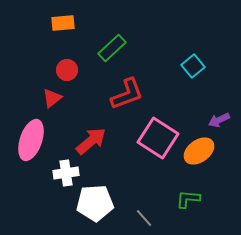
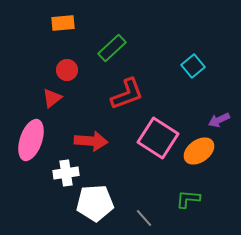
red arrow: rotated 44 degrees clockwise
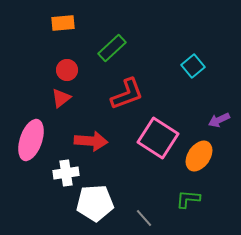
red triangle: moved 9 px right
orange ellipse: moved 5 px down; rotated 20 degrees counterclockwise
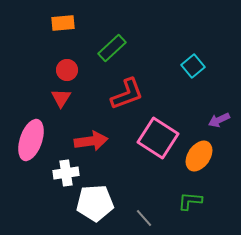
red triangle: rotated 20 degrees counterclockwise
red arrow: rotated 12 degrees counterclockwise
green L-shape: moved 2 px right, 2 px down
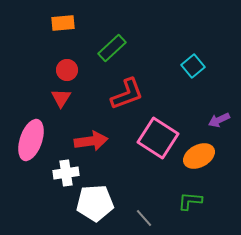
orange ellipse: rotated 28 degrees clockwise
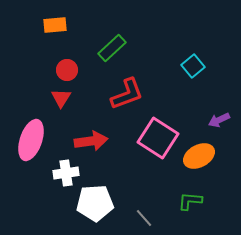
orange rectangle: moved 8 px left, 2 px down
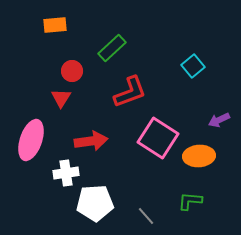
red circle: moved 5 px right, 1 px down
red L-shape: moved 3 px right, 2 px up
orange ellipse: rotated 24 degrees clockwise
gray line: moved 2 px right, 2 px up
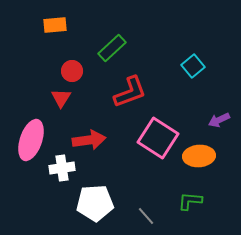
red arrow: moved 2 px left, 1 px up
white cross: moved 4 px left, 5 px up
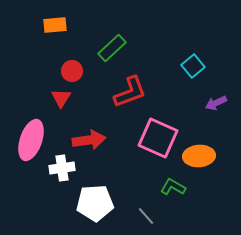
purple arrow: moved 3 px left, 17 px up
pink square: rotated 9 degrees counterclockwise
green L-shape: moved 17 px left, 14 px up; rotated 25 degrees clockwise
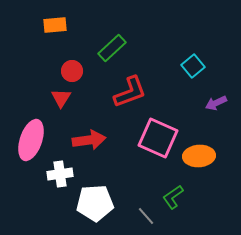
white cross: moved 2 px left, 6 px down
green L-shape: moved 10 px down; rotated 65 degrees counterclockwise
